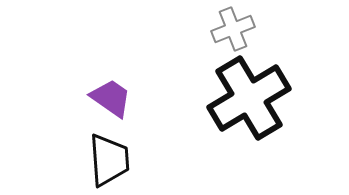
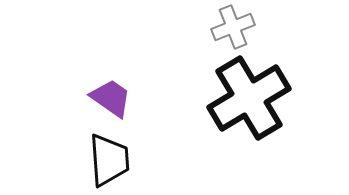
gray cross: moved 2 px up
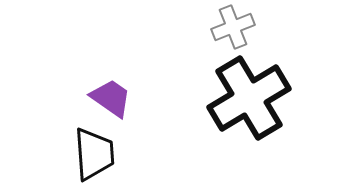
black trapezoid: moved 15 px left, 6 px up
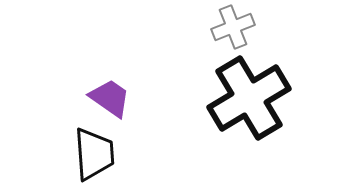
purple trapezoid: moved 1 px left
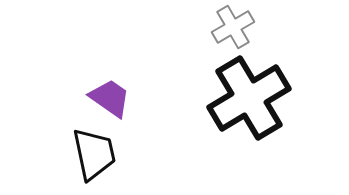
gray cross: rotated 9 degrees counterclockwise
black trapezoid: rotated 8 degrees counterclockwise
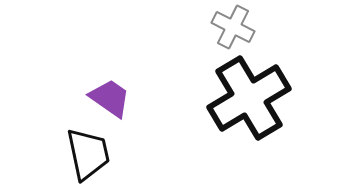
gray cross: rotated 33 degrees counterclockwise
black trapezoid: moved 6 px left
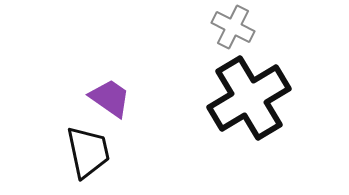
black trapezoid: moved 2 px up
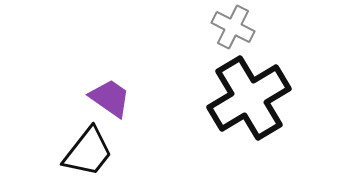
black trapezoid: rotated 50 degrees clockwise
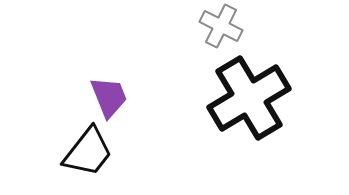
gray cross: moved 12 px left, 1 px up
purple trapezoid: moved 1 px left, 1 px up; rotated 33 degrees clockwise
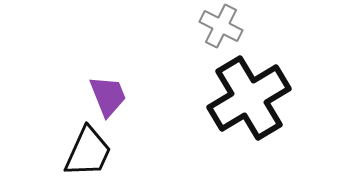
purple trapezoid: moved 1 px left, 1 px up
black trapezoid: rotated 14 degrees counterclockwise
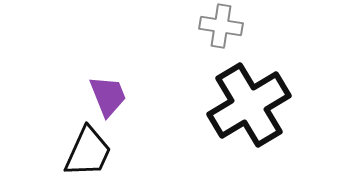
gray cross: rotated 18 degrees counterclockwise
black cross: moved 7 px down
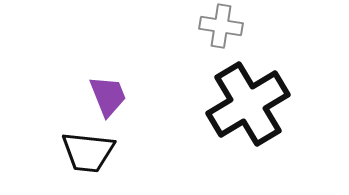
black cross: moved 1 px left, 1 px up
black trapezoid: rotated 72 degrees clockwise
